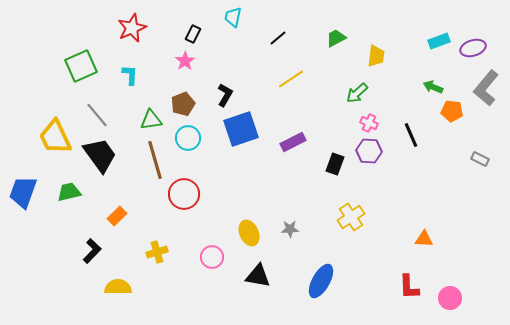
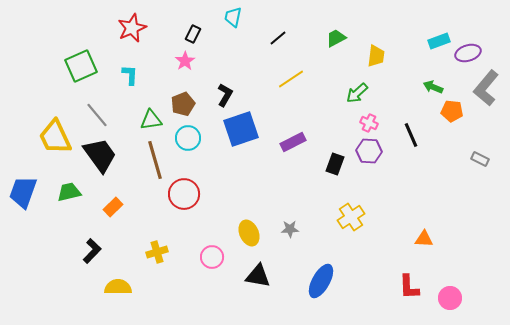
purple ellipse at (473, 48): moved 5 px left, 5 px down
orange rectangle at (117, 216): moved 4 px left, 9 px up
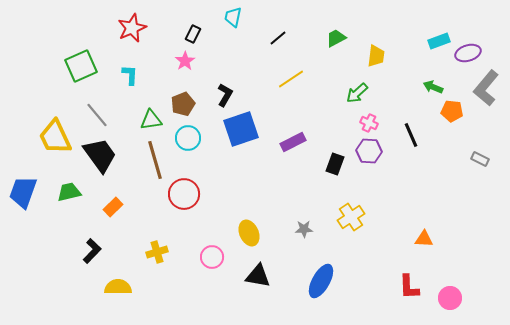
gray star at (290, 229): moved 14 px right
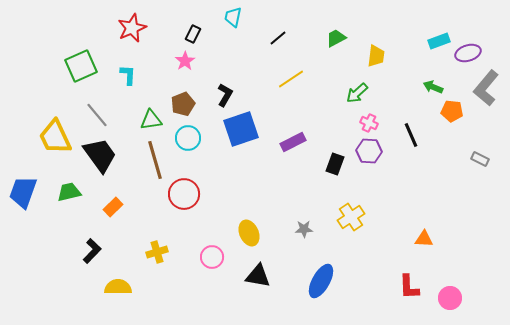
cyan L-shape at (130, 75): moved 2 px left
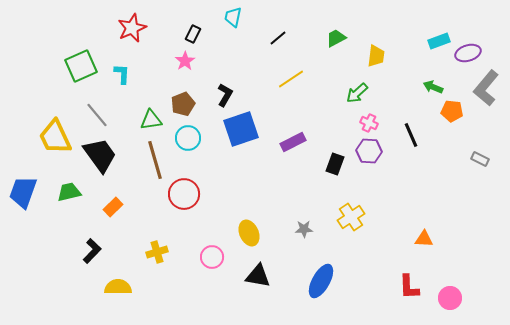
cyan L-shape at (128, 75): moved 6 px left, 1 px up
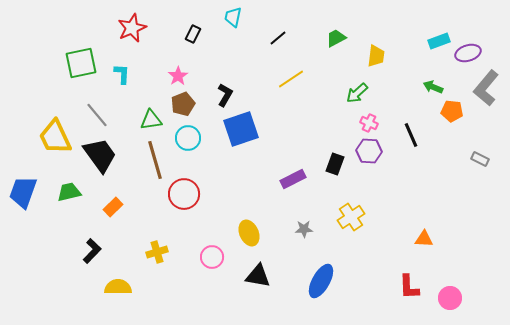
pink star at (185, 61): moved 7 px left, 15 px down
green square at (81, 66): moved 3 px up; rotated 12 degrees clockwise
purple rectangle at (293, 142): moved 37 px down
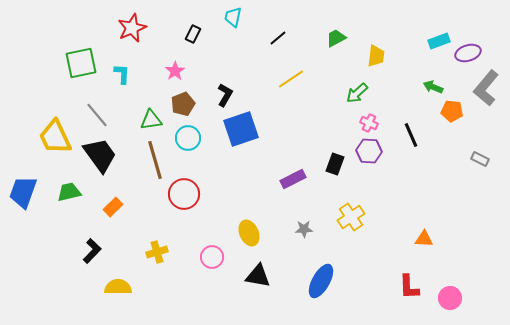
pink star at (178, 76): moved 3 px left, 5 px up
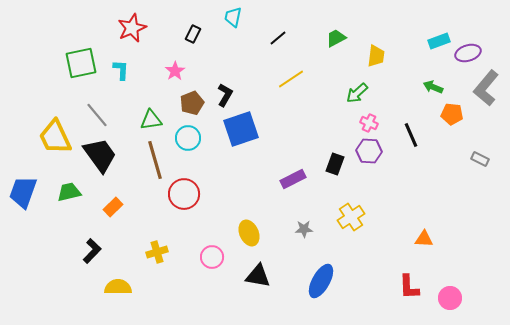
cyan L-shape at (122, 74): moved 1 px left, 4 px up
brown pentagon at (183, 104): moved 9 px right, 1 px up
orange pentagon at (452, 111): moved 3 px down
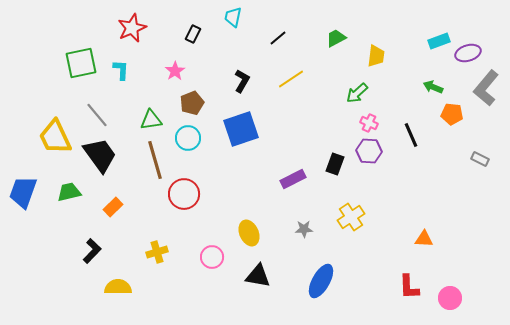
black L-shape at (225, 95): moved 17 px right, 14 px up
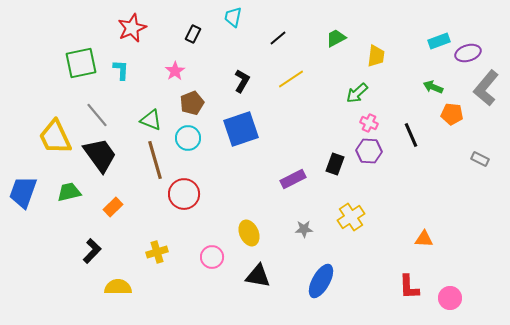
green triangle at (151, 120): rotated 30 degrees clockwise
